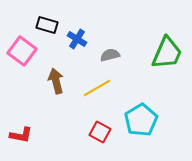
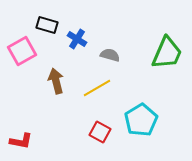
pink square: rotated 24 degrees clockwise
gray semicircle: rotated 30 degrees clockwise
red L-shape: moved 6 px down
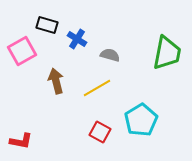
green trapezoid: rotated 12 degrees counterclockwise
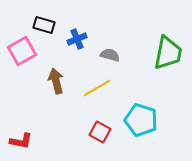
black rectangle: moved 3 px left
blue cross: rotated 36 degrees clockwise
green trapezoid: moved 1 px right
cyan pentagon: rotated 24 degrees counterclockwise
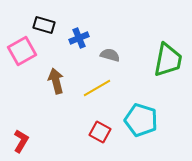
blue cross: moved 2 px right, 1 px up
green trapezoid: moved 7 px down
red L-shape: rotated 70 degrees counterclockwise
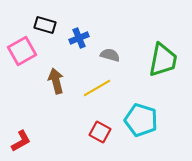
black rectangle: moved 1 px right
green trapezoid: moved 5 px left
red L-shape: rotated 30 degrees clockwise
